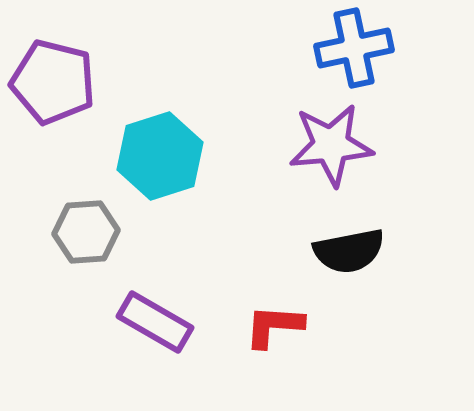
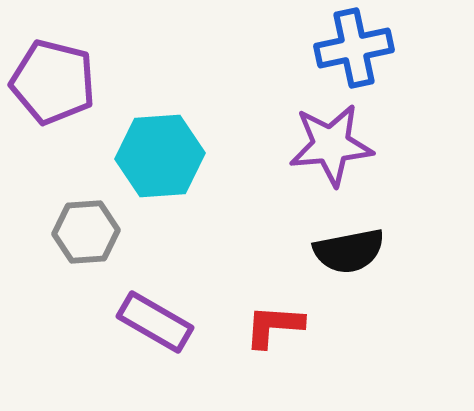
cyan hexagon: rotated 14 degrees clockwise
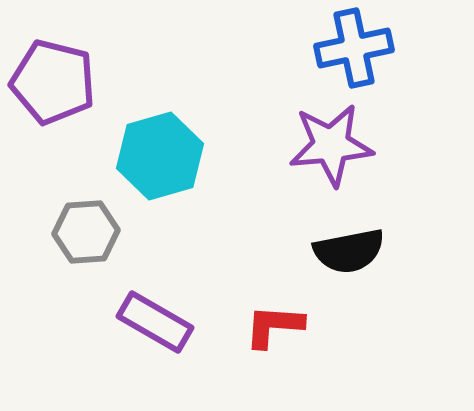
cyan hexagon: rotated 12 degrees counterclockwise
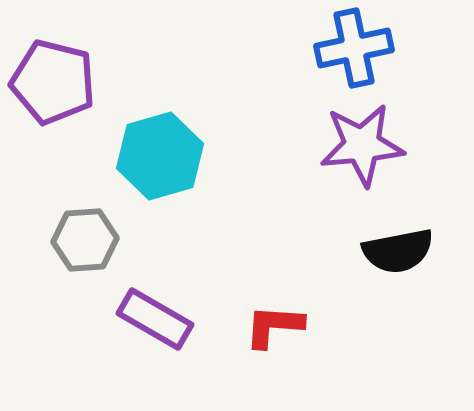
purple star: moved 31 px right
gray hexagon: moved 1 px left, 8 px down
black semicircle: moved 49 px right
purple rectangle: moved 3 px up
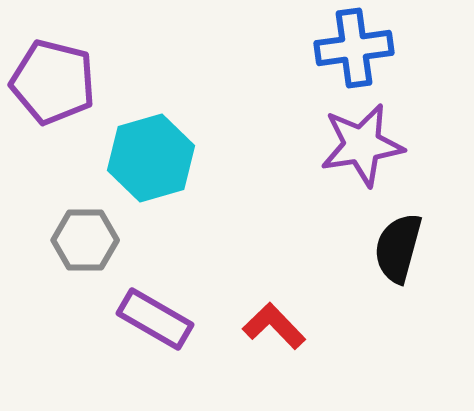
blue cross: rotated 4 degrees clockwise
purple star: rotated 4 degrees counterclockwise
cyan hexagon: moved 9 px left, 2 px down
gray hexagon: rotated 4 degrees clockwise
black semicircle: moved 3 px up; rotated 116 degrees clockwise
red L-shape: rotated 42 degrees clockwise
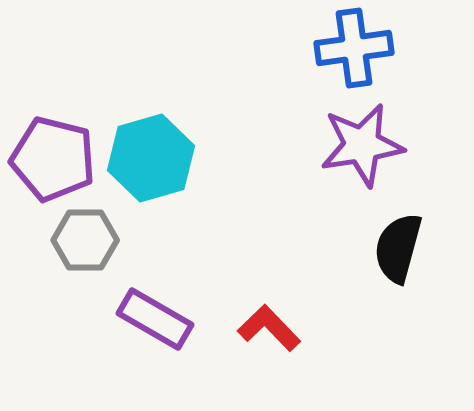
purple pentagon: moved 77 px down
red L-shape: moved 5 px left, 2 px down
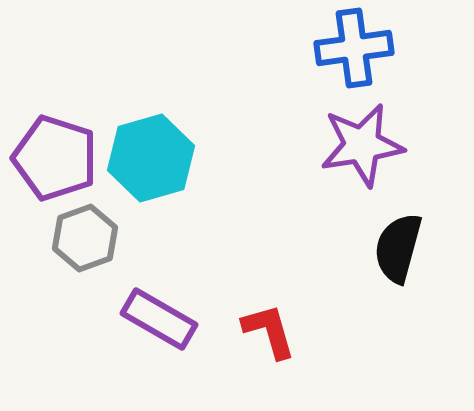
purple pentagon: moved 2 px right, 1 px up; rotated 4 degrees clockwise
gray hexagon: moved 2 px up; rotated 20 degrees counterclockwise
purple rectangle: moved 4 px right
red L-shape: moved 3 px down; rotated 28 degrees clockwise
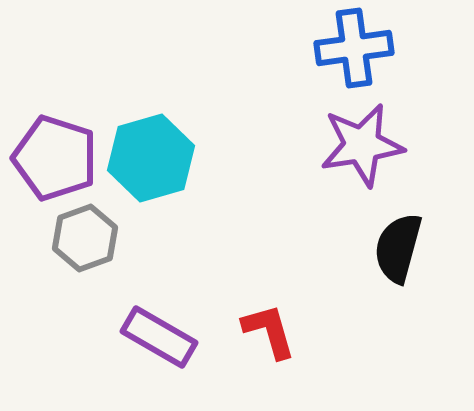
purple rectangle: moved 18 px down
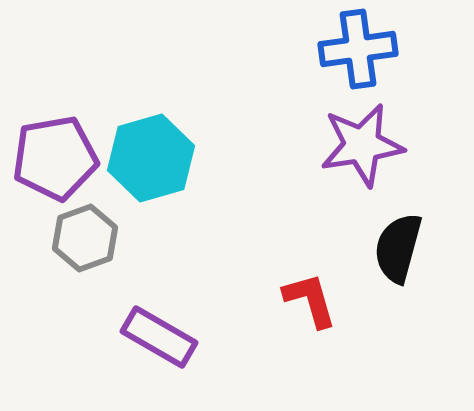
blue cross: moved 4 px right, 1 px down
purple pentagon: rotated 28 degrees counterclockwise
red L-shape: moved 41 px right, 31 px up
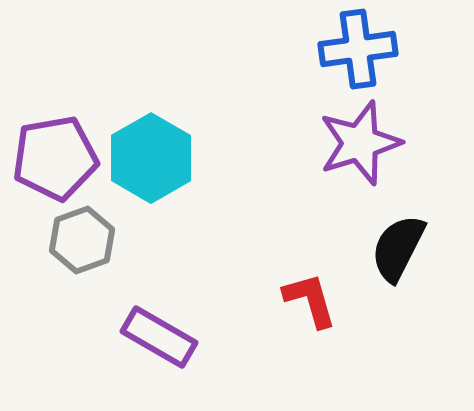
purple star: moved 2 px left, 2 px up; rotated 8 degrees counterclockwise
cyan hexagon: rotated 14 degrees counterclockwise
gray hexagon: moved 3 px left, 2 px down
black semicircle: rotated 12 degrees clockwise
